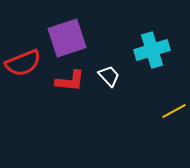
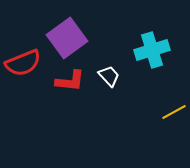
purple square: rotated 18 degrees counterclockwise
yellow line: moved 1 px down
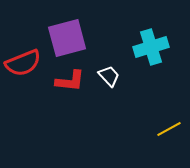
purple square: rotated 21 degrees clockwise
cyan cross: moved 1 px left, 3 px up
yellow line: moved 5 px left, 17 px down
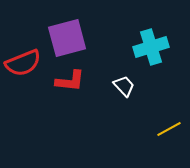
white trapezoid: moved 15 px right, 10 px down
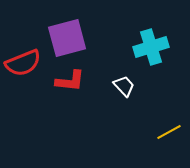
yellow line: moved 3 px down
